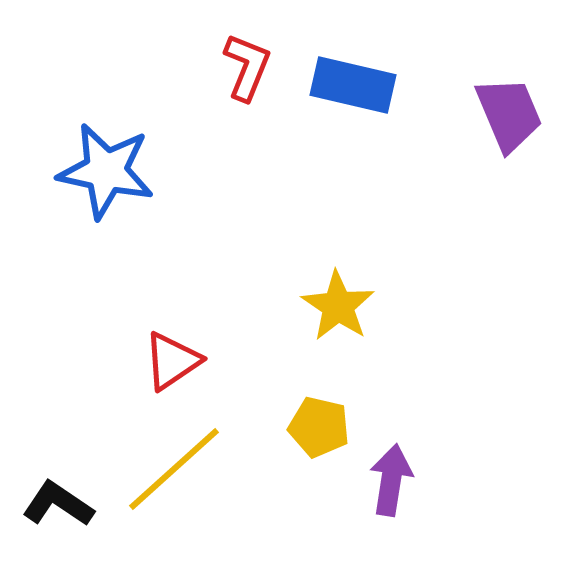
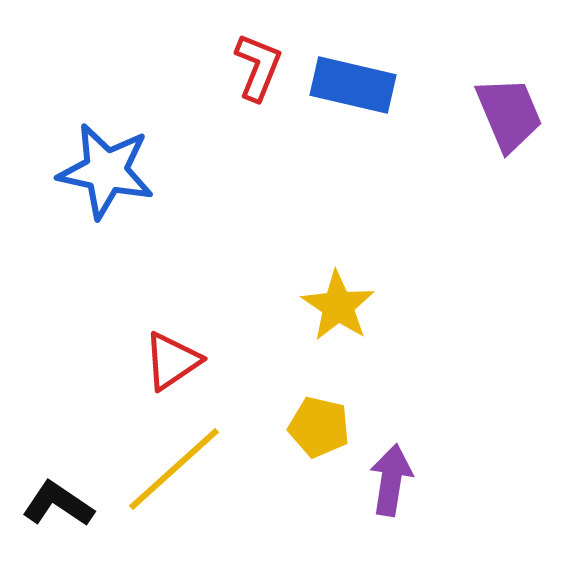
red L-shape: moved 11 px right
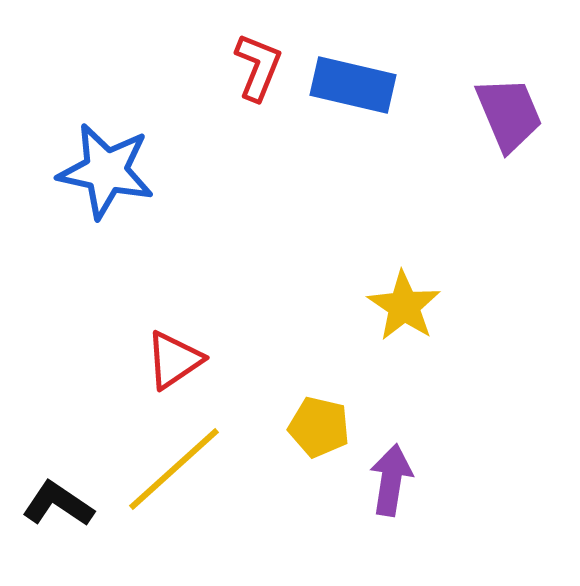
yellow star: moved 66 px right
red triangle: moved 2 px right, 1 px up
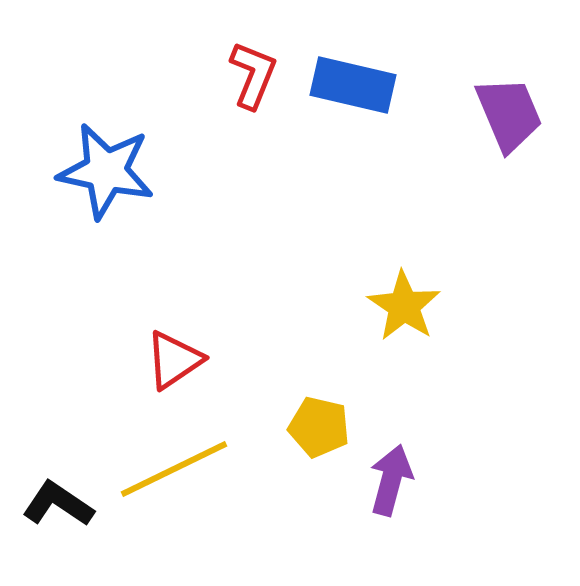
red L-shape: moved 5 px left, 8 px down
yellow line: rotated 16 degrees clockwise
purple arrow: rotated 6 degrees clockwise
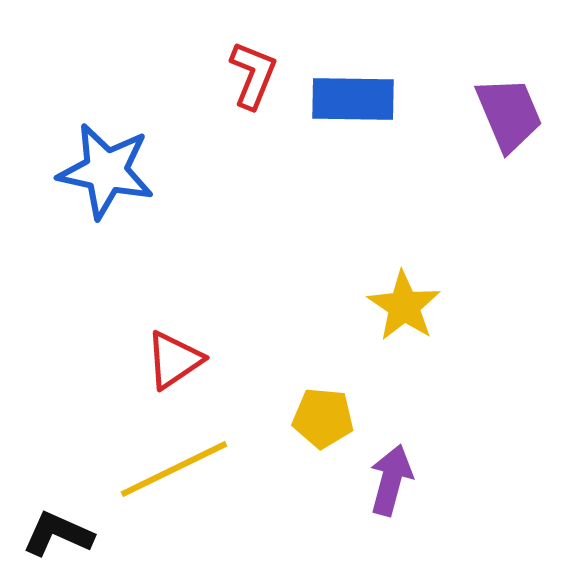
blue rectangle: moved 14 px down; rotated 12 degrees counterclockwise
yellow pentagon: moved 4 px right, 9 px up; rotated 8 degrees counterclockwise
black L-shape: moved 30 px down; rotated 10 degrees counterclockwise
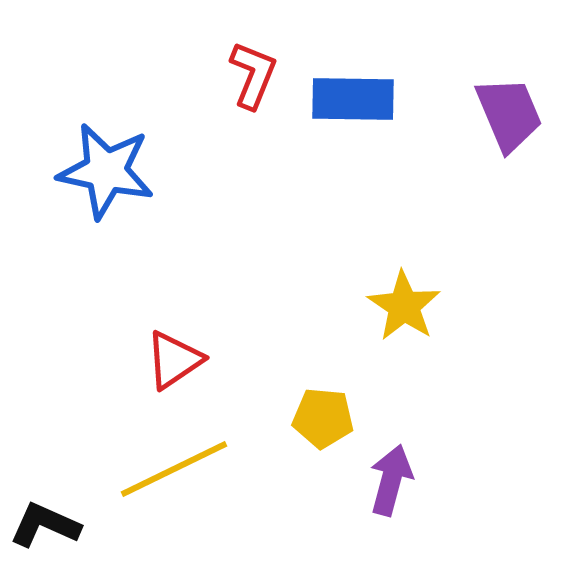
black L-shape: moved 13 px left, 9 px up
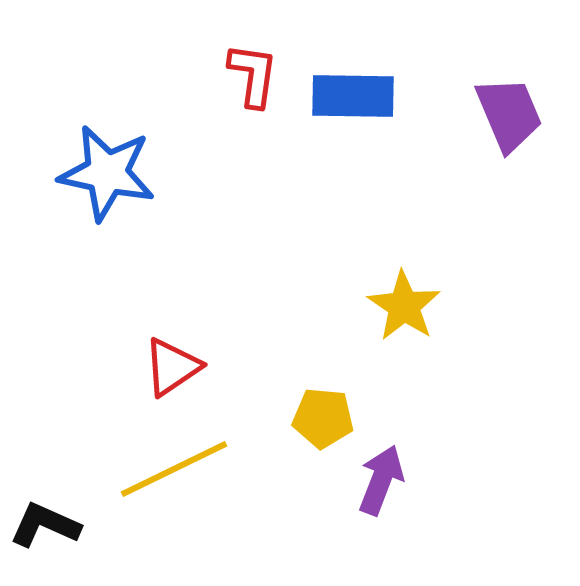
red L-shape: rotated 14 degrees counterclockwise
blue rectangle: moved 3 px up
blue star: moved 1 px right, 2 px down
red triangle: moved 2 px left, 7 px down
purple arrow: moved 10 px left; rotated 6 degrees clockwise
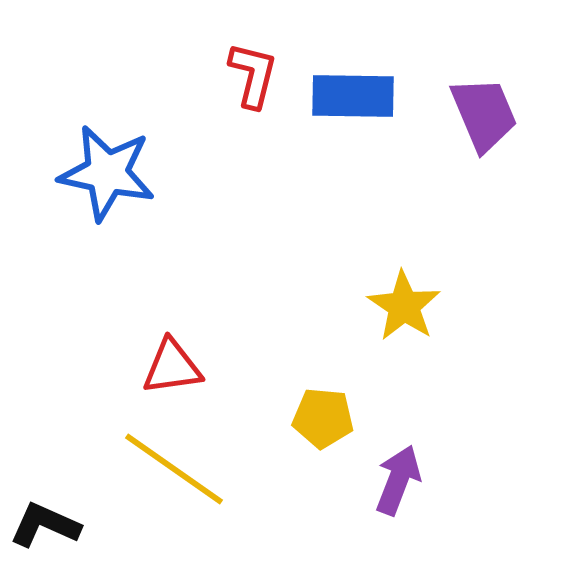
red L-shape: rotated 6 degrees clockwise
purple trapezoid: moved 25 px left
red triangle: rotated 26 degrees clockwise
yellow line: rotated 61 degrees clockwise
purple arrow: moved 17 px right
